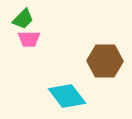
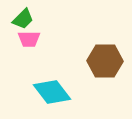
cyan diamond: moved 15 px left, 4 px up
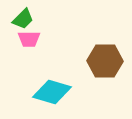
cyan diamond: rotated 36 degrees counterclockwise
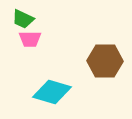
green trapezoid: rotated 70 degrees clockwise
pink trapezoid: moved 1 px right
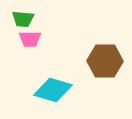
green trapezoid: rotated 20 degrees counterclockwise
cyan diamond: moved 1 px right, 2 px up
